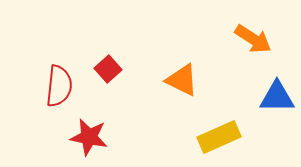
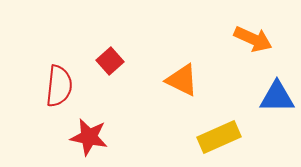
orange arrow: rotated 9 degrees counterclockwise
red square: moved 2 px right, 8 px up
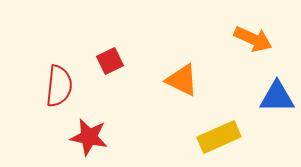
red square: rotated 16 degrees clockwise
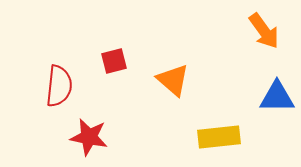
orange arrow: moved 11 px right, 8 px up; rotated 30 degrees clockwise
red square: moved 4 px right; rotated 12 degrees clockwise
orange triangle: moved 9 px left; rotated 15 degrees clockwise
yellow rectangle: rotated 18 degrees clockwise
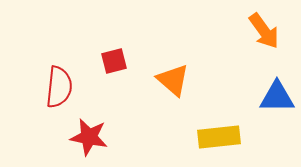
red semicircle: moved 1 px down
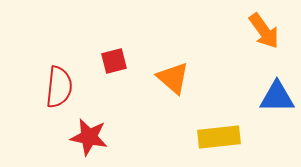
orange triangle: moved 2 px up
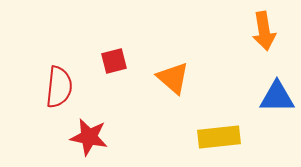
orange arrow: rotated 27 degrees clockwise
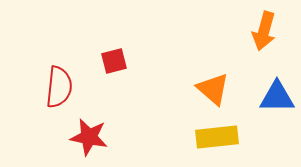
orange arrow: rotated 24 degrees clockwise
orange triangle: moved 40 px right, 11 px down
yellow rectangle: moved 2 px left
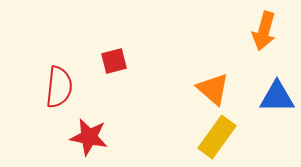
yellow rectangle: rotated 48 degrees counterclockwise
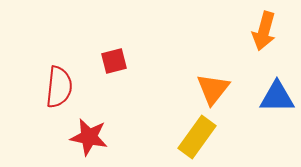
orange triangle: rotated 27 degrees clockwise
yellow rectangle: moved 20 px left
